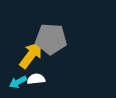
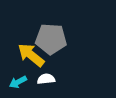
yellow arrow: rotated 88 degrees counterclockwise
white semicircle: moved 10 px right
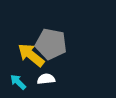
gray pentagon: moved 5 px down; rotated 8 degrees clockwise
cyan arrow: rotated 72 degrees clockwise
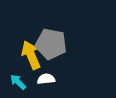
yellow arrow: rotated 28 degrees clockwise
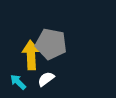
yellow arrow: rotated 20 degrees clockwise
white semicircle: rotated 30 degrees counterclockwise
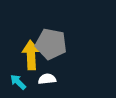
white semicircle: moved 1 px right; rotated 30 degrees clockwise
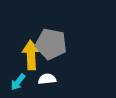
cyan arrow: rotated 96 degrees counterclockwise
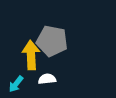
gray pentagon: moved 1 px right, 3 px up
cyan arrow: moved 2 px left, 2 px down
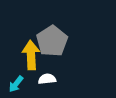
gray pentagon: rotated 28 degrees clockwise
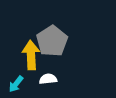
white semicircle: moved 1 px right
